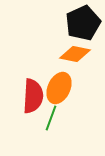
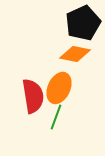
red semicircle: rotated 12 degrees counterclockwise
green line: moved 5 px right, 1 px up
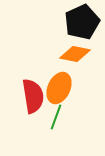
black pentagon: moved 1 px left, 1 px up
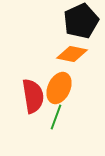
black pentagon: moved 1 px left, 1 px up
orange diamond: moved 3 px left
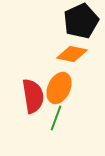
green line: moved 1 px down
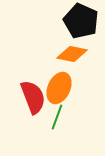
black pentagon: rotated 24 degrees counterclockwise
red semicircle: moved 1 px down; rotated 12 degrees counterclockwise
green line: moved 1 px right, 1 px up
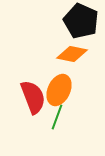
orange ellipse: moved 2 px down
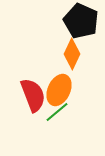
orange diamond: rotated 76 degrees counterclockwise
red semicircle: moved 2 px up
green line: moved 5 px up; rotated 30 degrees clockwise
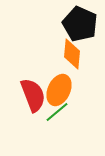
black pentagon: moved 1 px left, 3 px down
orange diamond: rotated 20 degrees counterclockwise
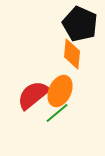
orange ellipse: moved 1 px right, 1 px down
red semicircle: rotated 108 degrees counterclockwise
green line: moved 1 px down
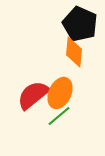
orange diamond: moved 2 px right, 2 px up
orange ellipse: moved 2 px down
green line: moved 2 px right, 3 px down
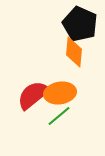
orange ellipse: rotated 56 degrees clockwise
